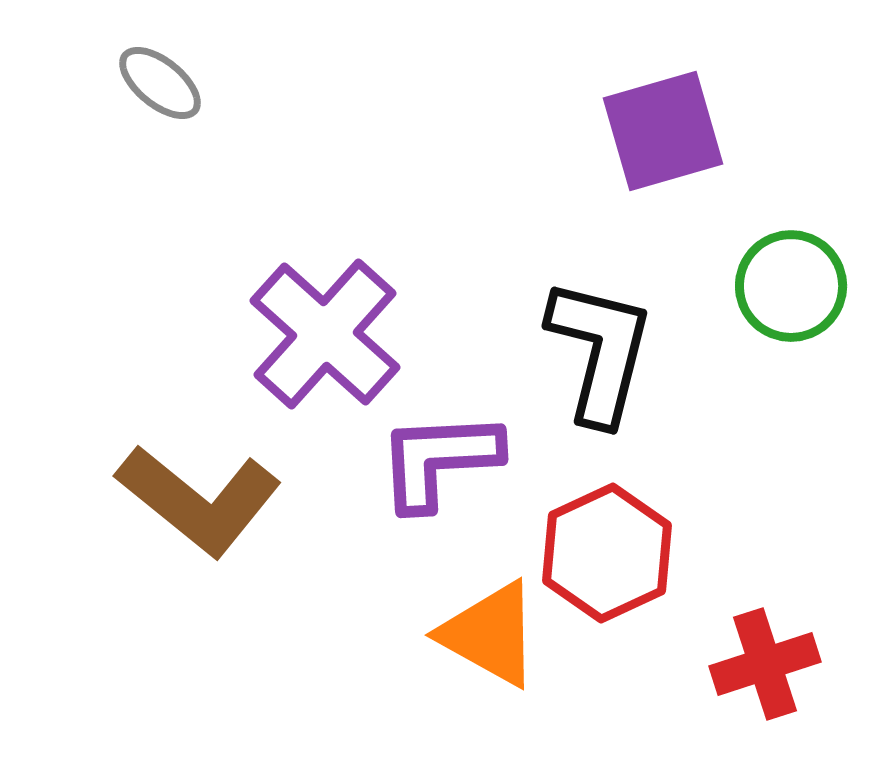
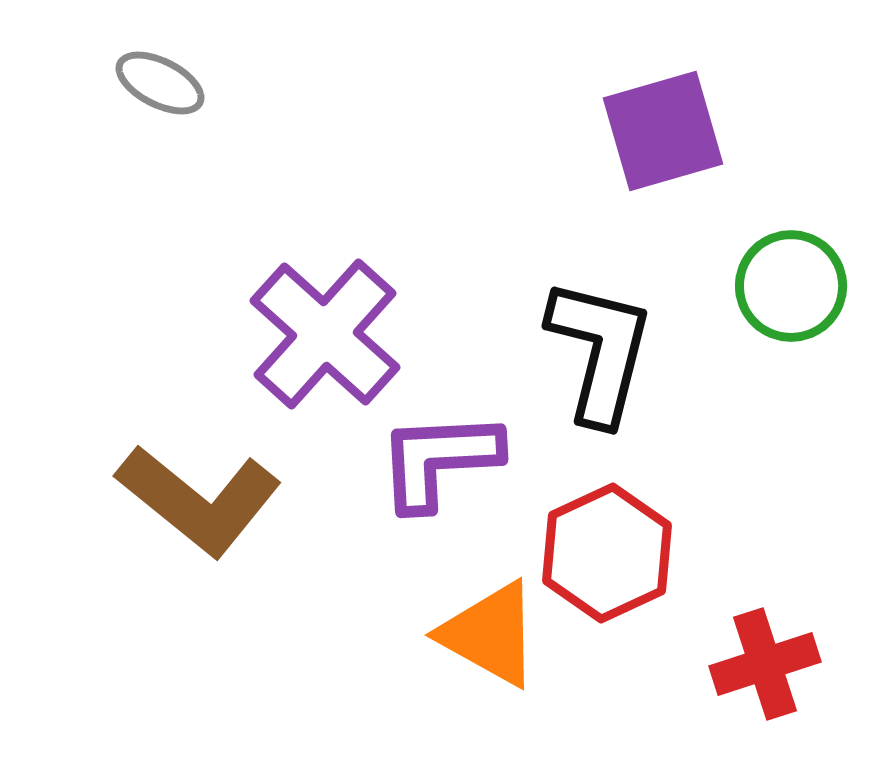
gray ellipse: rotated 12 degrees counterclockwise
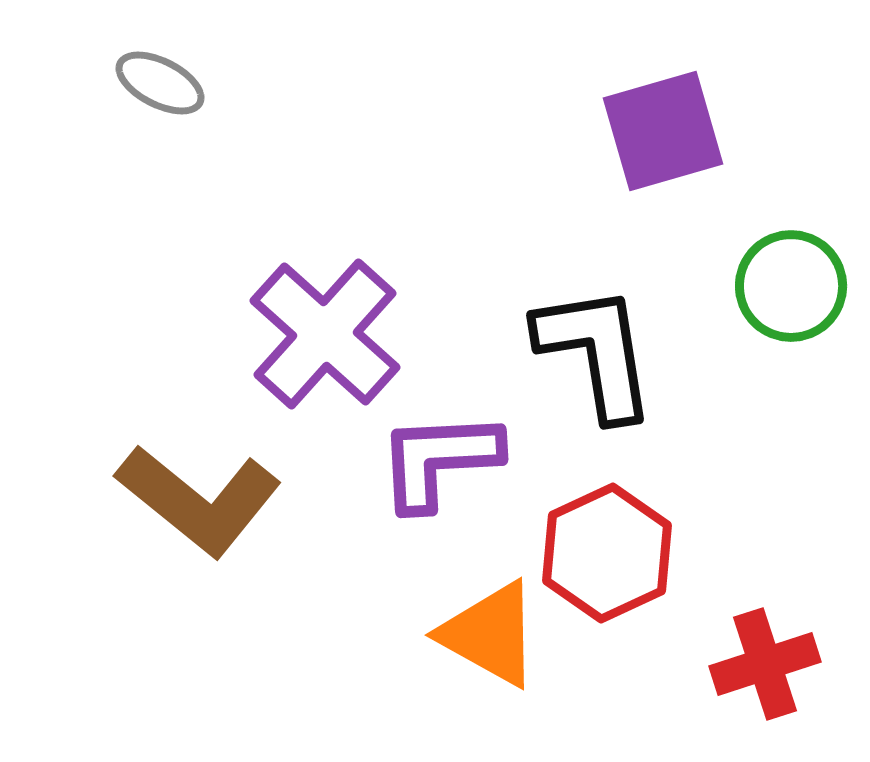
black L-shape: moved 4 px left, 1 px down; rotated 23 degrees counterclockwise
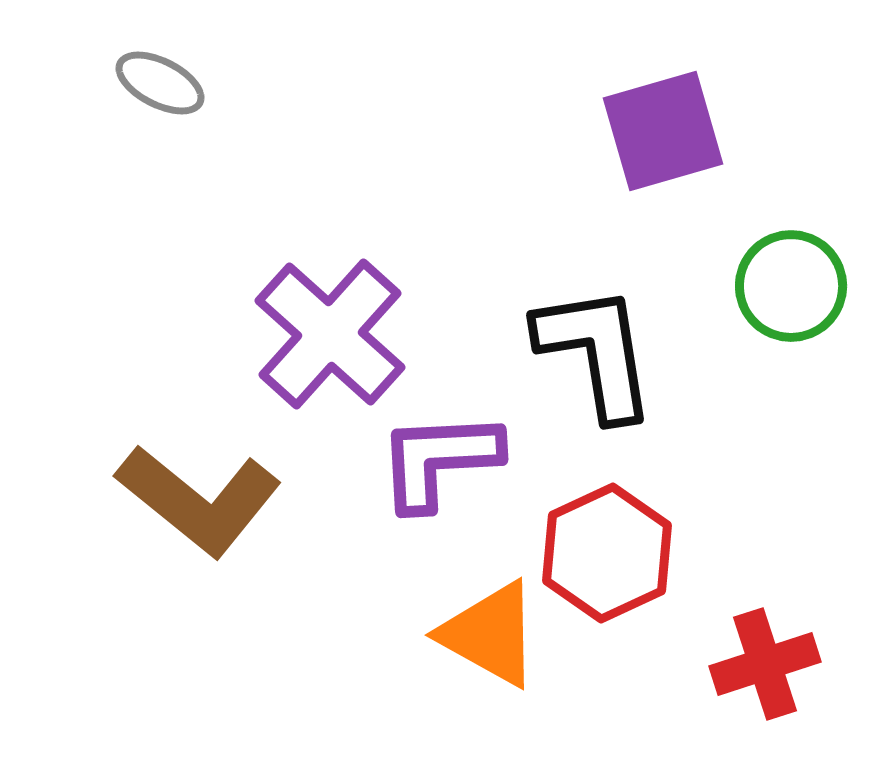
purple cross: moved 5 px right
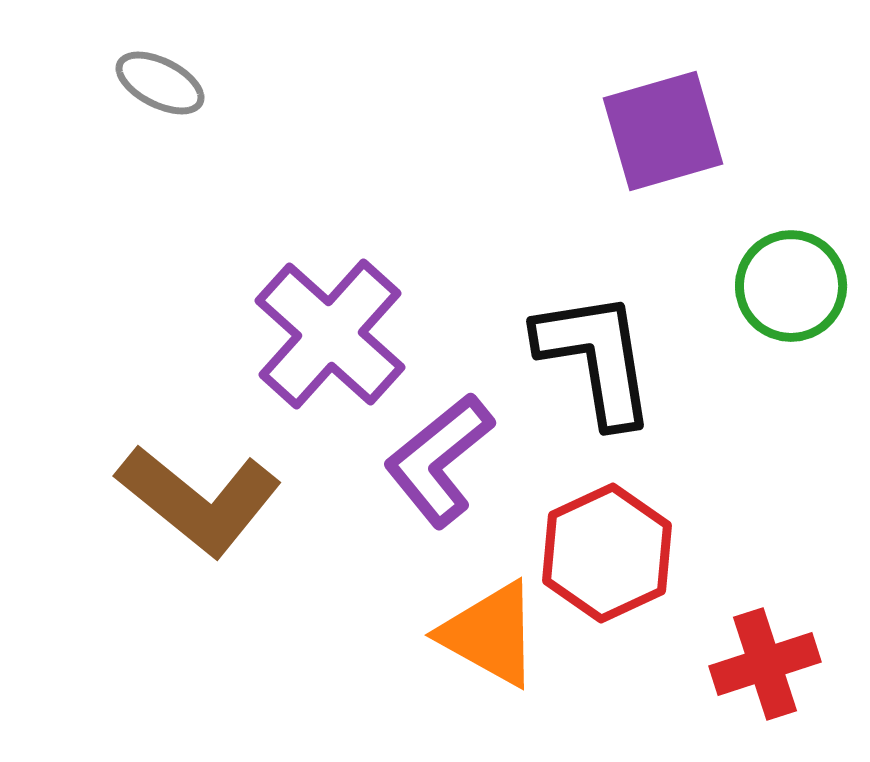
black L-shape: moved 6 px down
purple L-shape: rotated 36 degrees counterclockwise
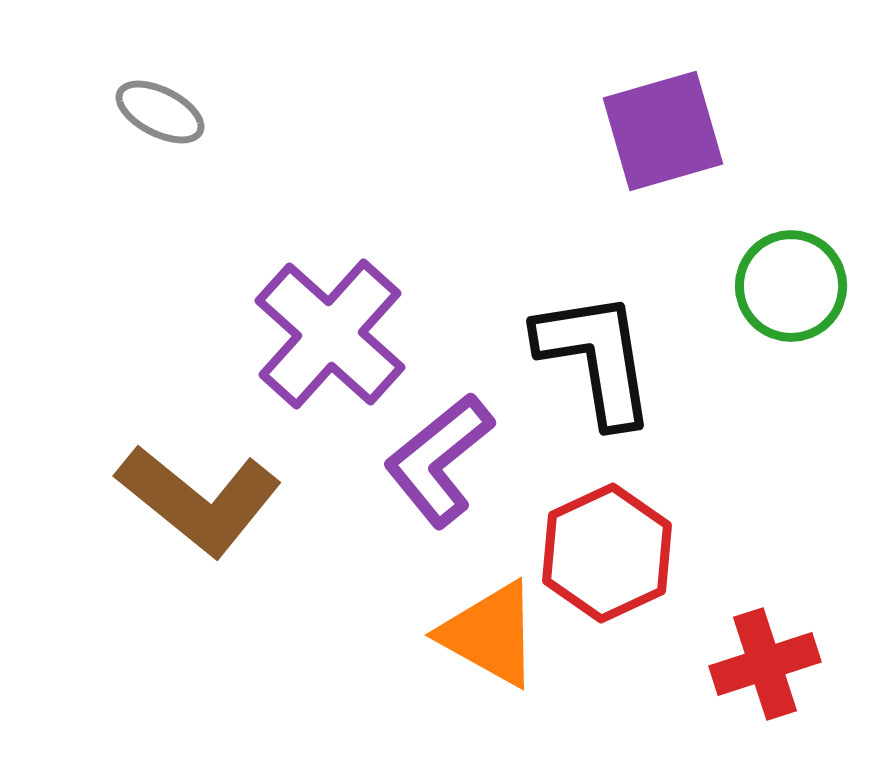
gray ellipse: moved 29 px down
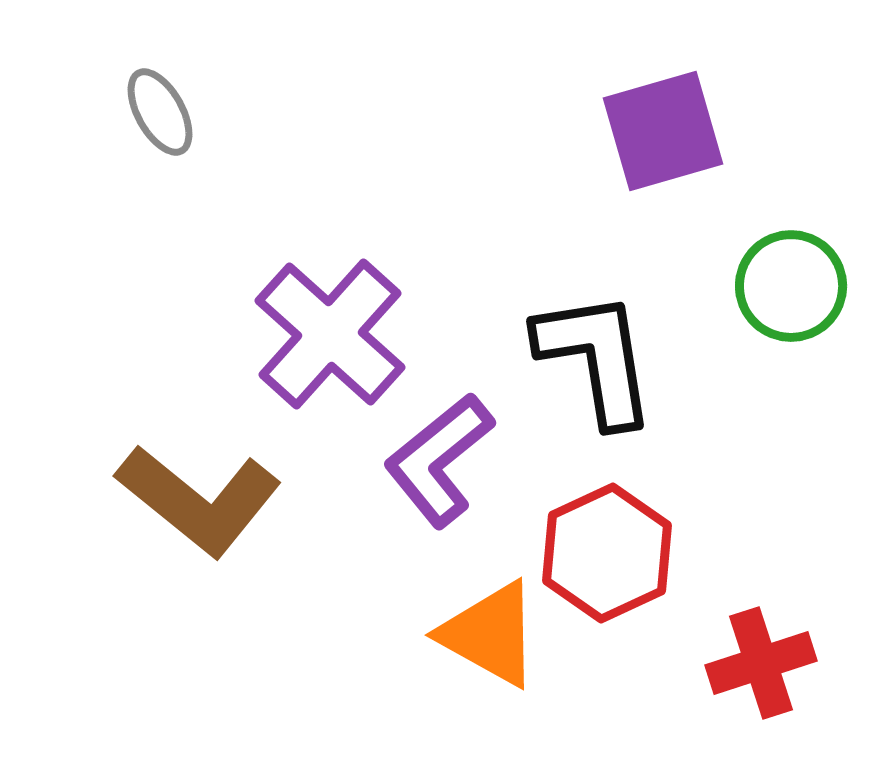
gray ellipse: rotated 34 degrees clockwise
red cross: moved 4 px left, 1 px up
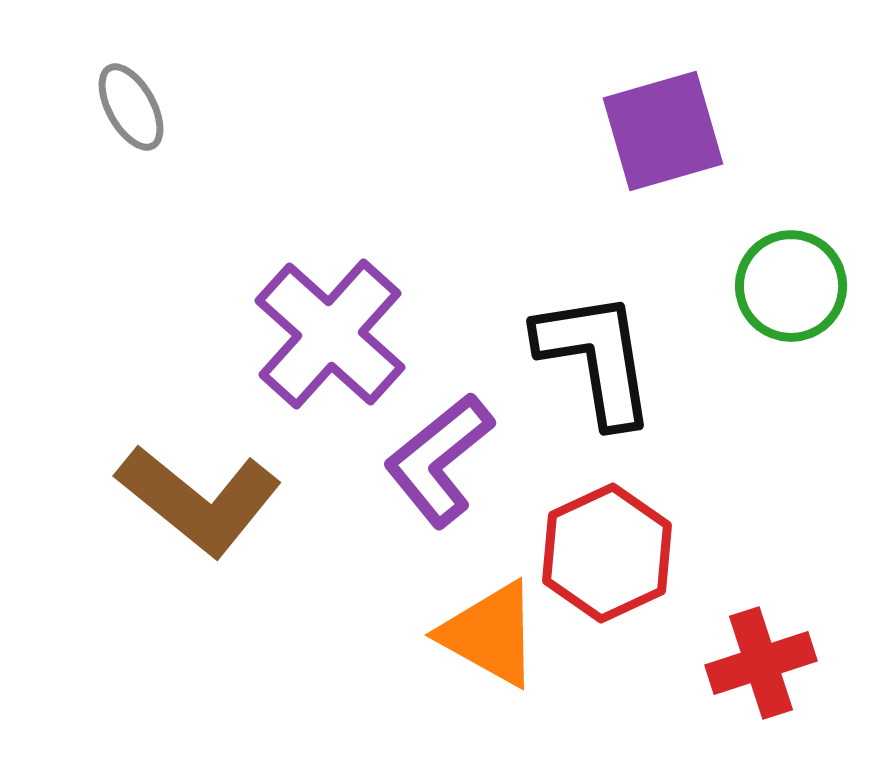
gray ellipse: moved 29 px left, 5 px up
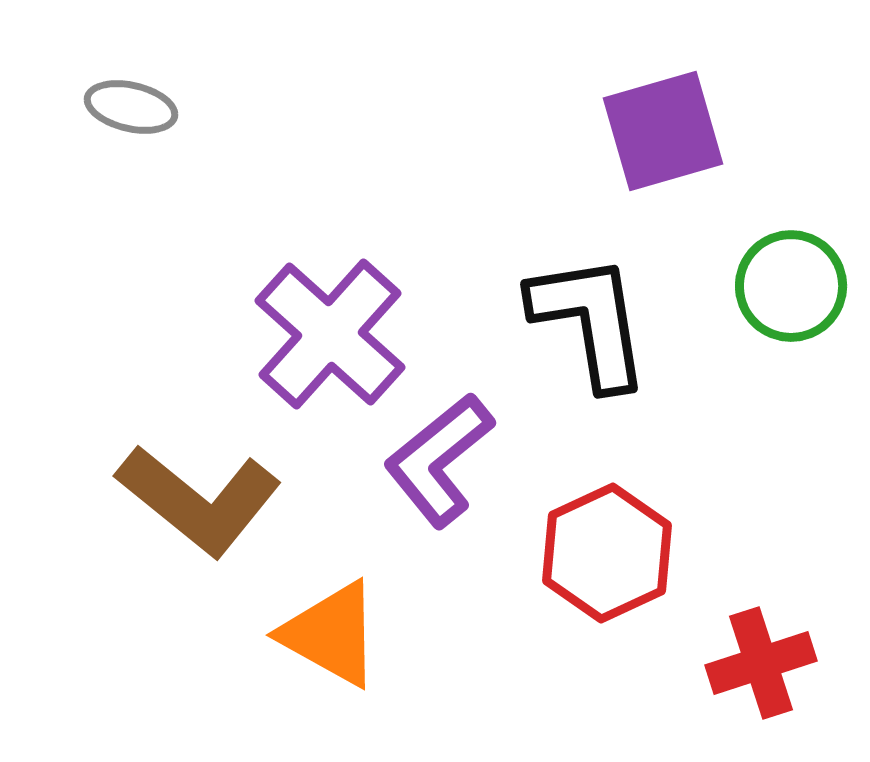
gray ellipse: rotated 48 degrees counterclockwise
black L-shape: moved 6 px left, 37 px up
orange triangle: moved 159 px left
